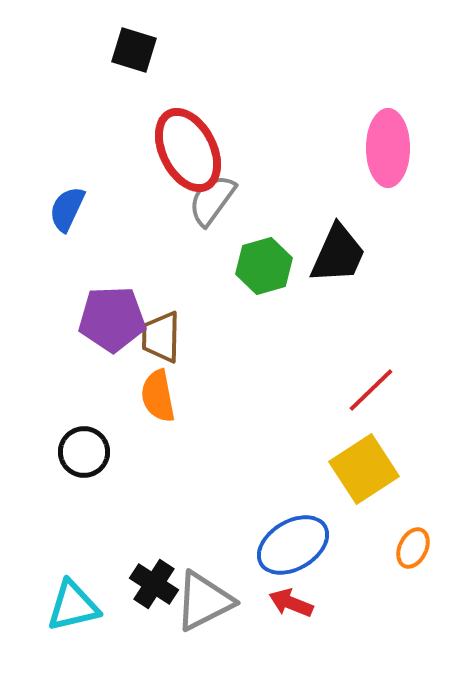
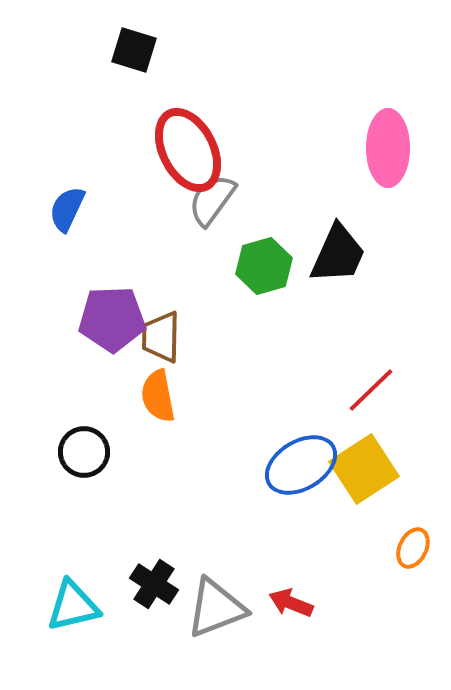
blue ellipse: moved 8 px right, 80 px up
gray triangle: moved 12 px right, 7 px down; rotated 6 degrees clockwise
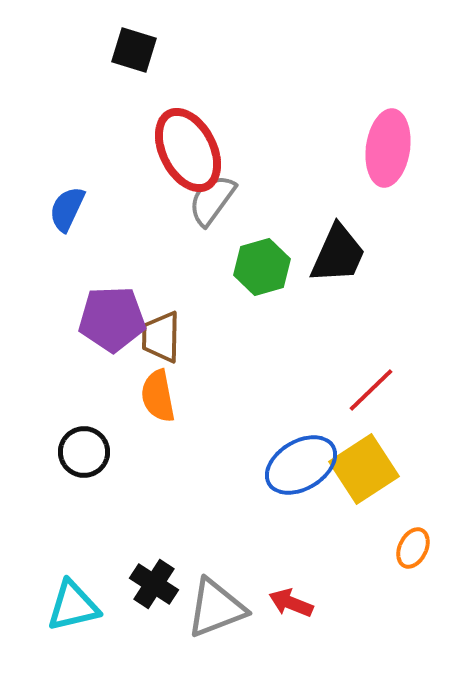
pink ellipse: rotated 8 degrees clockwise
green hexagon: moved 2 px left, 1 px down
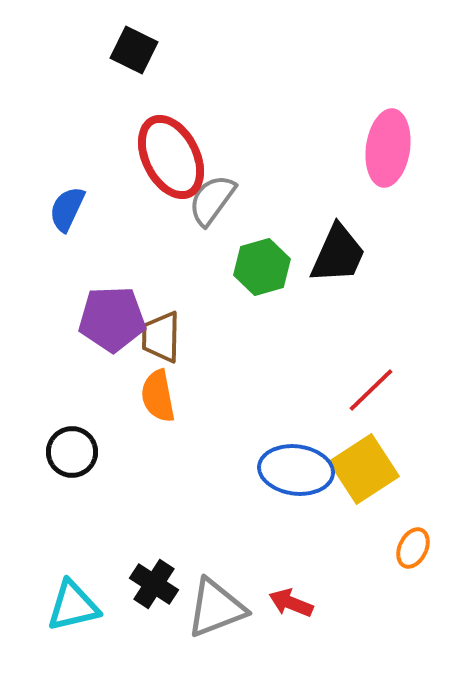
black square: rotated 9 degrees clockwise
red ellipse: moved 17 px left, 7 px down
black circle: moved 12 px left
blue ellipse: moved 5 px left, 5 px down; rotated 38 degrees clockwise
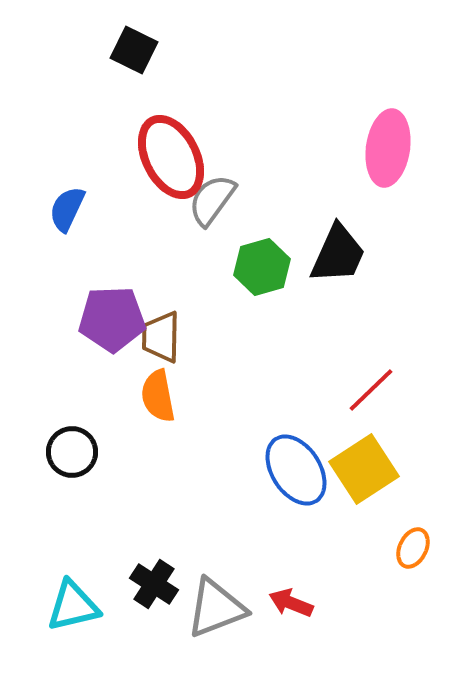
blue ellipse: rotated 50 degrees clockwise
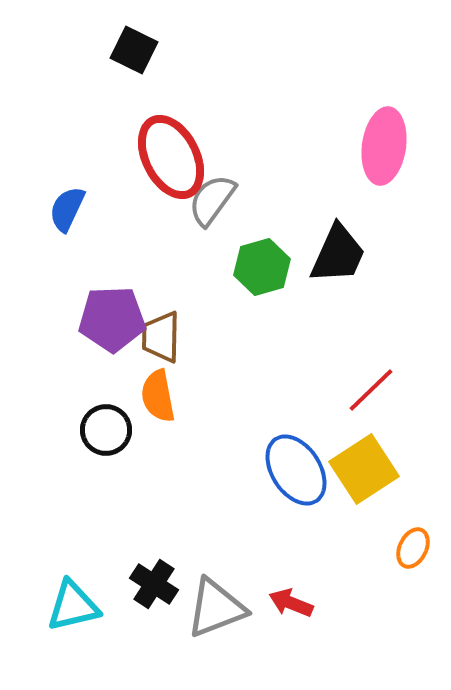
pink ellipse: moved 4 px left, 2 px up
black circle: moved 34 px right, 22 px up
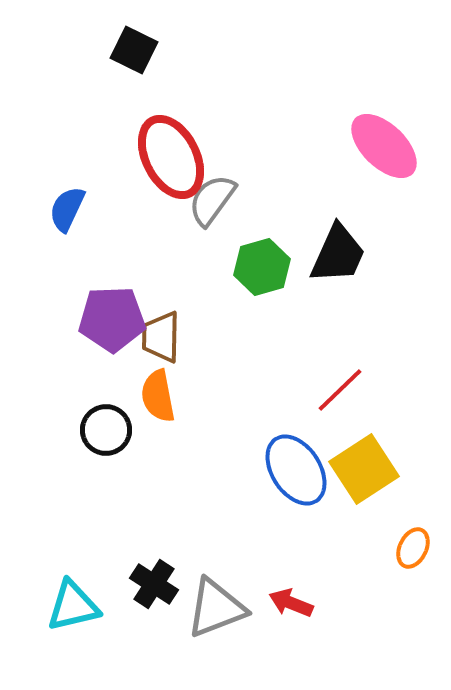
pink ellipse: rotated 54 degrees counterclockwise
red line: moved 31 px left
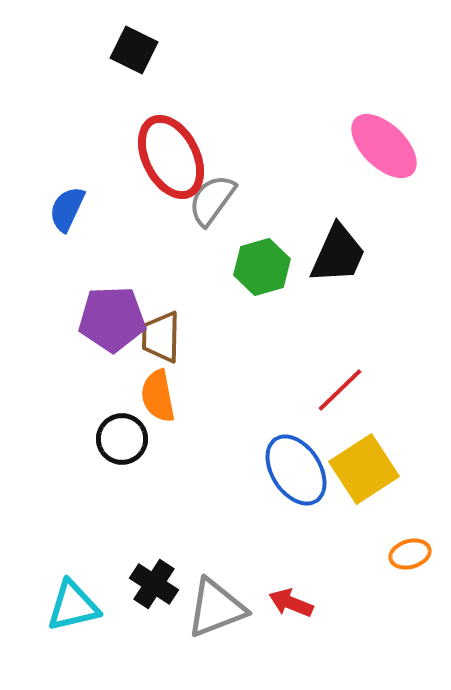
black circle: moved 16 px right, 9 px down
orange ellipse: moved 3 px left, 6 px down; rotated 48 degrees clockwise
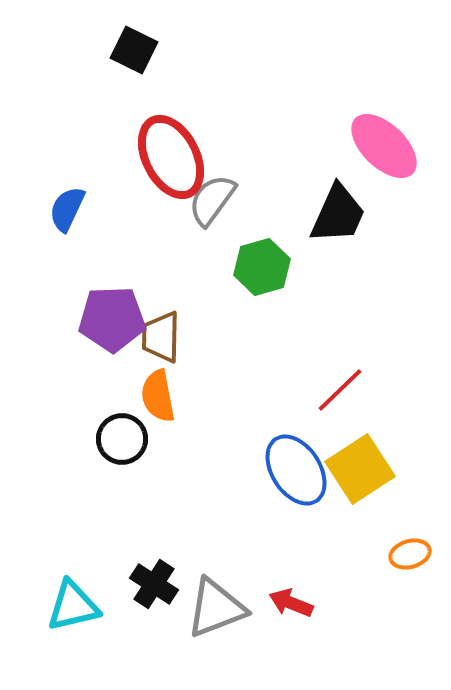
black trapezoid: moved 40 px up
yellow square: moved 4 px left
